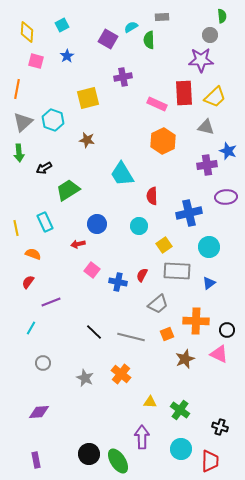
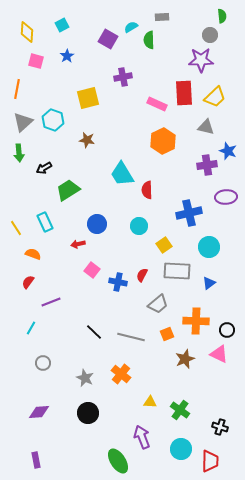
red semicircle at (152, 196): moved 5 px left, 6 px up
yellow line at (16, 228): rotated 21 degrees counterclockwise
purple arrow at (142, 437): rotated 20 degrees counterclockwise
black circle at (89, 454): moved 1 px left, 41 px up
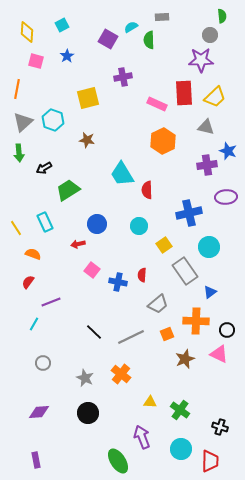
gray rectangle at (177, 271): moved 8 px right; rotated 52 degrees clockwise
red semicircle at (142, 275): rotated 24 degrees counterclockwise
blue triangle at (209, 283): moved 1 px right, 9 px down
cyan line at (31, 328): moved 3 px right, 4 px up
gray line at (131, 337): rotated 40 degrees counterclockwise
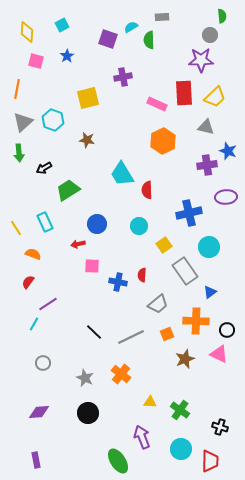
purple square at (108, 39): rotated 12 degrees counterclockwise
pink square at (92, 270): moved 4 px up; rotated 35 degrees counterclockwise
purple line at (51, 302): moved 3 px left, 2 px down; rotated 12 degrees counterclockwise
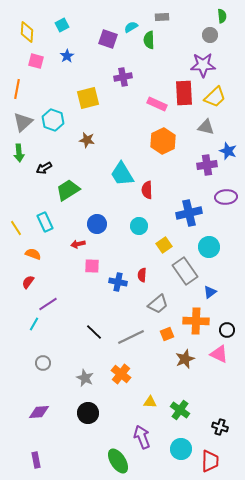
purple star at (201, 60): moved 2 px right, 5 px down
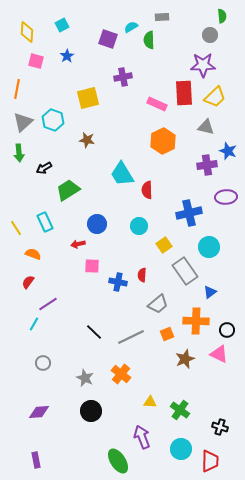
black circle at (88, 413): moved 3 px right, 2 px up
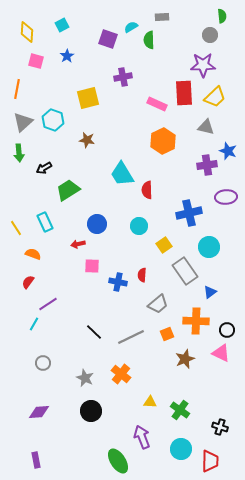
pink triangle at (219, 354): moved 2 px right, 1 px up
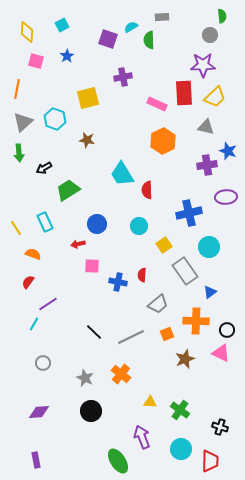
cyan hexagon at (53, 120): moved 2 px right, 1 px up
